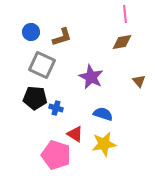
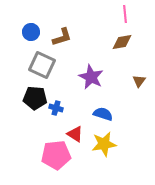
brown triangle: rotated 16 degrees clockwise
pink pentagon: rotated 24 degrees counterclockwise
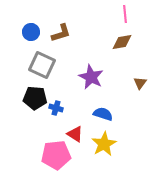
brown L-shape: moved 1 px left, 4 px up
brown triangle: moved 1 px right, 2 px down
yellow star: rotated 20 degrees counterclockwise
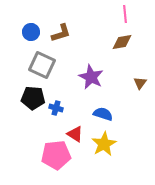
black pentagon: moved 2 px left
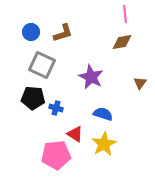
brown L-shape: moved 2 px right
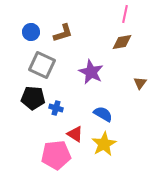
pink line: rotated 18 degrees clockwise
purple star: moved 5 px up
blue semicircle: rotated 12 degrees clockwise
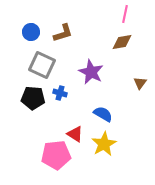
blue cross: moved 4 px right, 15 px up
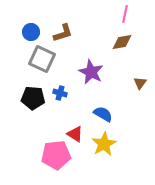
gray square: moved 6 px up
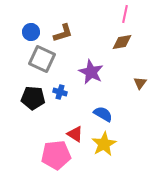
blue cross: moved 1 px up
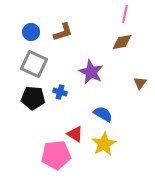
brown L-shape: moved 1 px up
gray square: moved 8 px left, 5 px down
